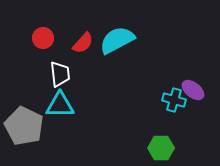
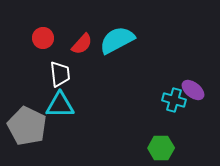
red semicircle: moved 1 px left, 1 px down
gray pentagon: moved 3 px right
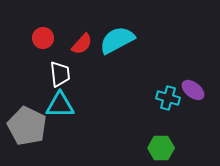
cyan cross: moved 6 px left, 2 px up
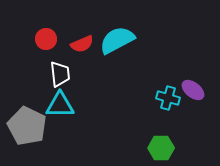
red circle: moved 3 px right, 1 px down
red semicircle: rotated 25 degrees clockwise
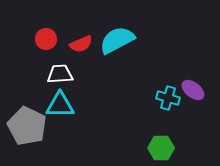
red semicircle: moved 1 px left
white trapezoid: rotated 88 degrees counterclockwise
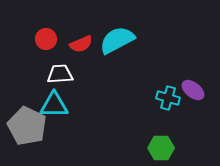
cyan triangle: moved 6 px left
